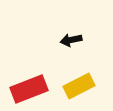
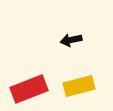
yellow rectangle: rotated 12 degrees clockwise
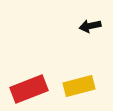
black arrow: moved 19 px right, 14 px up
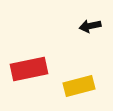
red rectangle: moved 20 px up; rotated 9 degrees clockwise
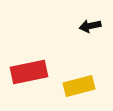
red rectangle: moved 3 px down
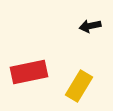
yellow rectangle: rotated 44 degrees counterclockwise
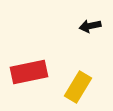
yellow rectangle: moved 1 px left, 1 px down
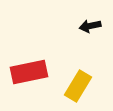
yellow rectangle: moved 1 px up
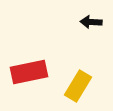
black arrow: moved 1 px right, 4 px up; rotated 15 degrees clockwise
